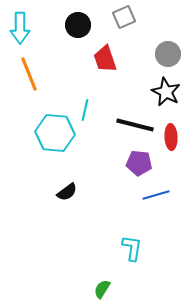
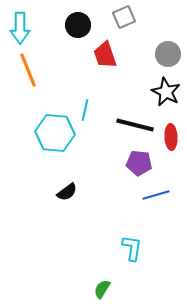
red trapezoid: moved 4 px up
orange line: moved 1 px left, 4 px up
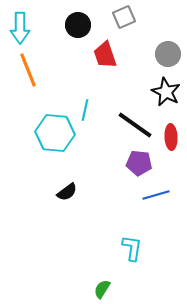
black line: rotated 21 degrees clockwise
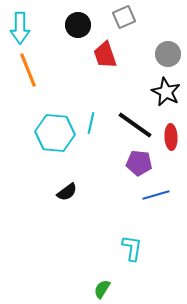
cyan line: moved 6 px right, 13 px down
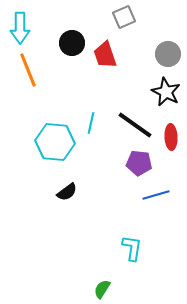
black circle: moved 6 px left, 18 px down
cyan hexagon: moved 9 px down
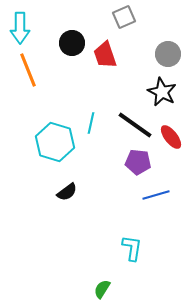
black star: moved 4 px left
red ellipse: rotated 35 degrees counterclockwise
cyan hexagon: rotated 12 degrees clockwise
purple pentagon: moved 1 px left, 1 px up
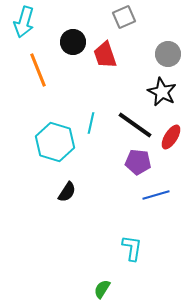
cyan arrow: moved 4 px right, 6 px up; rotated 16 degrees clockwise
black circle: moved 1 px right, 1 px up
orange line: moved 10 px right
red ellipse: rotated 70 degrees clockwise
black semicircle: rotated 20 degrees counterclockwise
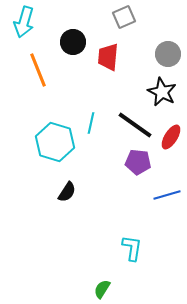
red trapezoid: moved 3 px right, 2 px down; rotated 24 degrees clockwise
blue line: moved 11 px right
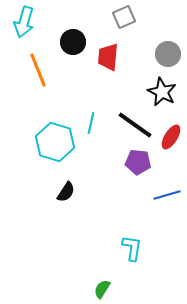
black semicircle: moved 1 px left
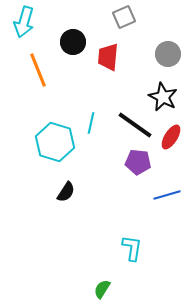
black star: moved 1 px right, 5 px down
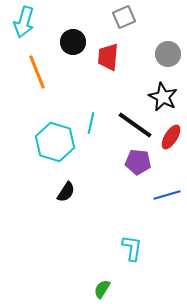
orange line: moved 1 px left, 2 px down
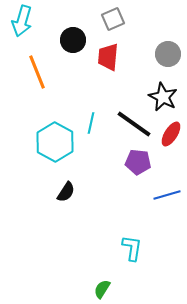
gray square: moved 11 px left, 2 px down
cyan arrow: moved 2 px left, 1 px up
black circle: moved 2 px up
black line: moved 1 px left, 1 px up
red ellipse: moved 3 px up
cyan hexagon: rotated 12 degrees clockwise
